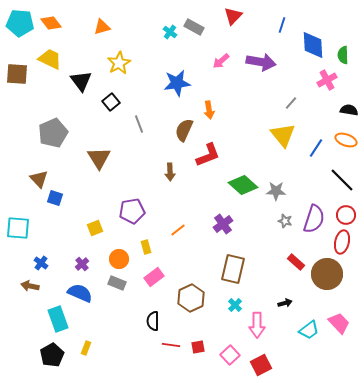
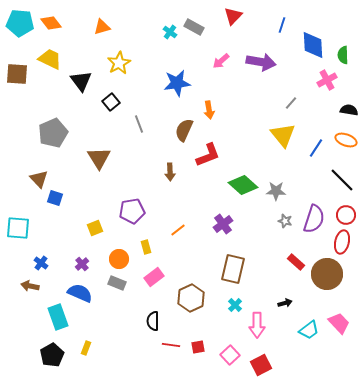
cyan rectangle at (58, 319): moved 2 px up
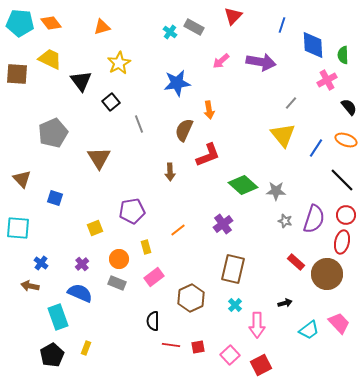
black semicircle at (349, 110): moved 3 px up; rotated 42 degrees clockwise
brown triangle at (39, 179): moved 17 px left
